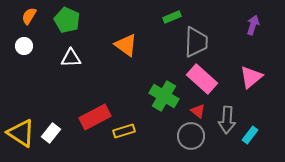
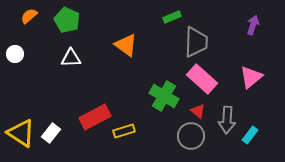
orange semicircle: rotated 18 degrees clockwise
white circle: moved 9 px left, 8 px down
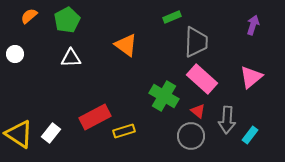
green pentagon: rotated 20 degrees clockwise
yellow triangle: moved 2 px left, 1 px down
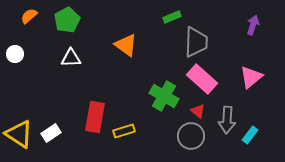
red rectangle: rotated 52 degrees counterclockwise
white rectangle: rotated 18 degrees clockwise
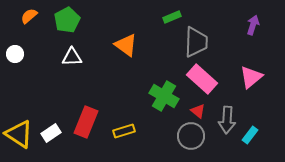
white triangle: moved 1 px right, 1 px up
red rectangle: moved 9 px left, 5 px down; rotated 12 degrees clockwise
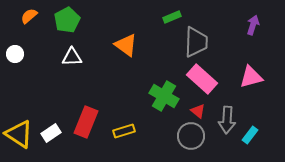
pink triangle: rotated 25 degrees clockwise
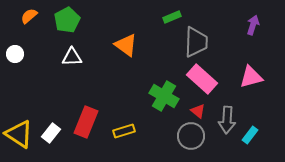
white rectangle: rotated 18 degrees counterclockwise
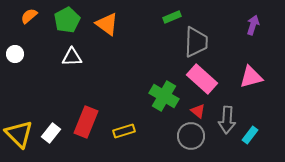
orange triangle: moved 19 px left, 21 px up
yellow triangle: rotated 12 degrees clockwise
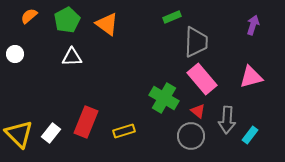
pink rectangle: rotated 8 degrees clockwise
green cross: moved 2 px down
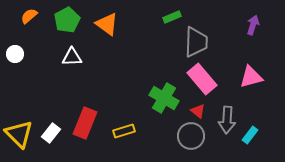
red rectangle: moved 1 px left, 1 px down
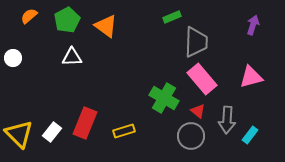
orange triangle: moved 1 px left, 2 px down
white circle: moved 2 px left, 4 px down
white rectangle: moved 1 px right, 1 px up
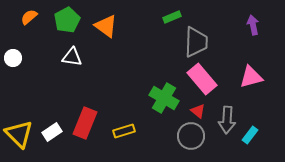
orange semicircle: moved 1 px down
purple arrow: rotated 30 degrees counterclockwise
white triangle: rotated 10 degrees clockwise
white rectangle: rotated 18 degrees clockwise
